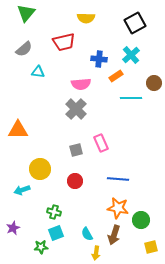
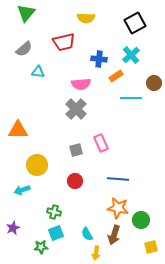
yellow circle: moved 3 px left, 4 px up
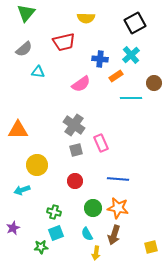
blue cross: moved 1 px right
pink semicircle: rotated 30 degrees counterclockwise
gray cross: moved 2 px left, 16 px down; rotated 10 degrees counterclockwise
green circle: moved 48 px left, 12 px up
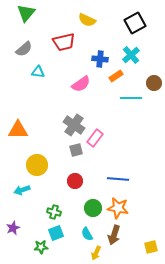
yellow semicircle: moved 1 px right, 2 px down; rotated 24 degrees clockwise
pink rectangle: moved 6 px left, 5 px up; rotated 60 degrees clockwise
yellow arrow: rotated 16 degrees clockwise
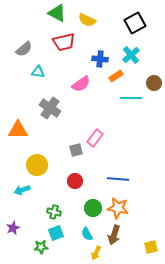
green triangle: moved 31 px right; rotated 42 degrees counterclockwise
gray cross: moved 24 px left, 17 px up
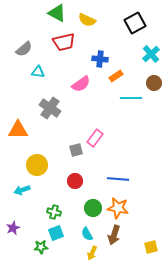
cyan cross: moved 20 px right, 1 px up
yellow arrow: moved 4 px left
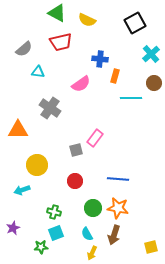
red trapezoid: moved 3 px left
orange rectangle: moved 1 px left; rotated 40 degrees counterclockwise
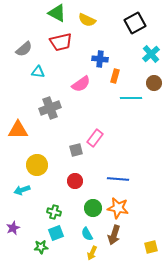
gray cross: rotated 35 degrees clockwise
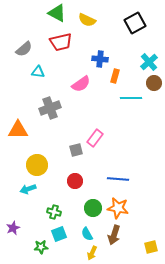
cyan cross: moved 2 px left, 8 px down
cyan arrow: moved 6 px right, 1 px up
cyan square: moved 3 px right, 1 px down
